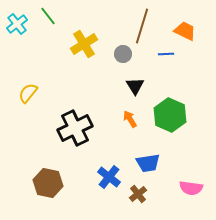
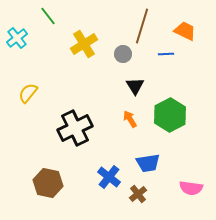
cyan cross: moved 14 px down
green hexagon: rotated 8 degrees clockwise
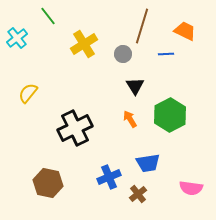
blue cross: rotated 30 degrees clockwise
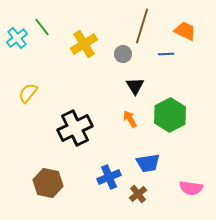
green line: moved 6 px left, 11 px down
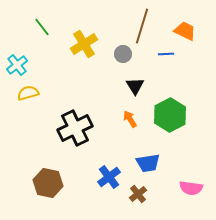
cyan cross: moved 27 px down
yellow semicircle: rotated 35 degrees clockwise
blue cross: rotated 15 degrees counterclockwise
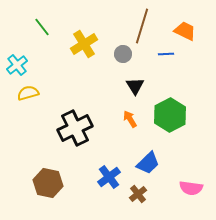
blue trapezoid: rotated 35 degrees counterclockwise
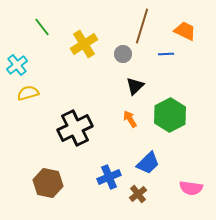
black triangle: rotated 18 degrees clockwise
blue cross: rotated 15 degrees clockwise
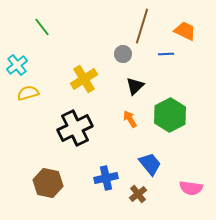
yellow cross: moved 35 px down
blue trapezoid: moved 2 px right, 1 px down; rotated 85 degrees counterclockwise
blue cross: moved 3 px left, 1 px down; rotated 10 degrees clockwise
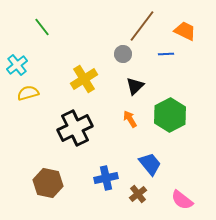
brown line: rotated 20 degrees clockwise
pink semicircle: moved 9 px left, 12 px down; rotated 30 degrees clockwise
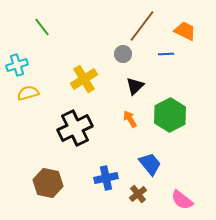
cyan cross: rotated 20 degrees clockwise
